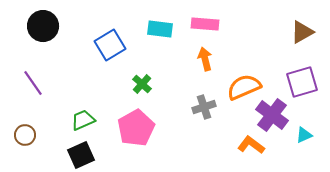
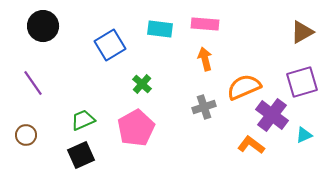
brown circle: moved 1 px right
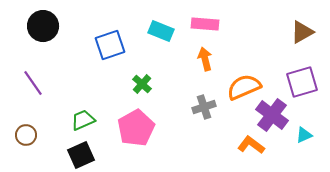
cyan rectangle: moved 1 px right, 2 px down; rotated 15 degrees clockwise
blue square: rotated 12 degrees clockwise
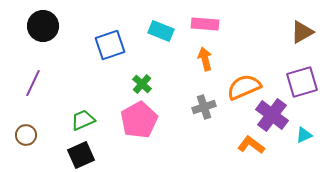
purple line: rotated 60 degrees clockwise
pink pentagon: moved 3 px right, 8 px up
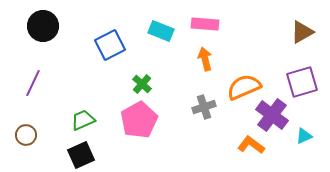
blue square: rotated 8 degrees counterclockwise
cyan triangle: moved 1 px down
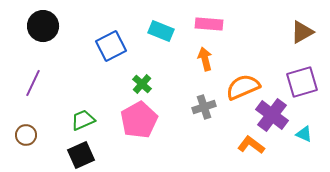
pink rectangle: moved 4 px right
blue square: moved 1 px right, 1 px down
orange semicircle: moved 1 px left
cyan triangle: moved 2 px up; rotated 48 degrees clockwise
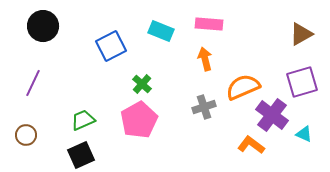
brown triangle: moved 1 px left, 2 px down
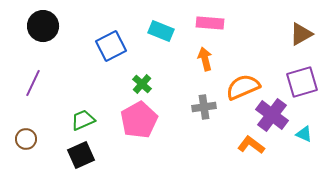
pink rectangle: moved 1 px right, 1 px up
gray cross: rotated 10 degrees clockwise
brown circle: moved 4 px down
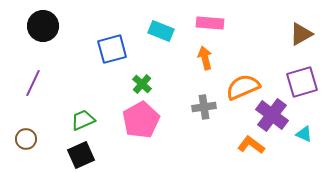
blue square: moved 1 px right, 3 px down; rotated 12 degrees clockwise
orange arrow: moved 1 px up
pink pentagon: moved 2 px right
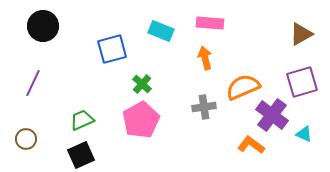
green trapezoid: moved 1 px left
